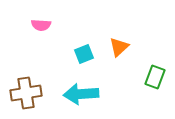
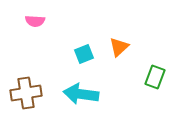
pink semicircle: moved 6 px left, 4 px up
cyan arrow: rotated 12 degrees clockwise
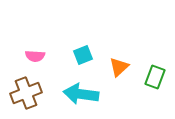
pink semicircle: moved 35 px down
orange triangle: moved 20 px down
cyan square: moved 1 px left, 1 px down
brown cross: rotated 12 degrees counterclockwise
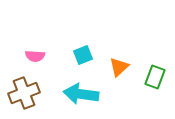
brown cross: moved 2 px left
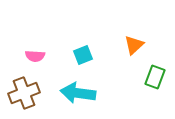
orange triangle: moved 15 px right, 22 px up
cyan arrow: moved 3 px left, 1 px up
